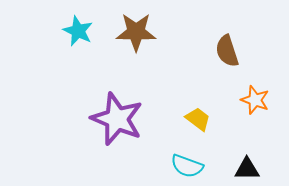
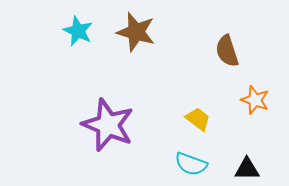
brown star: rotated 15 degrees clockwise
purple star: moved 9 px left, 6 px down
cyan semicircle: moved 4 px right, 2 px up
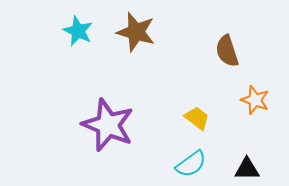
yellow trapezoid: moved 1 px left, 1 px up
cyan semicircle: rotated 56 degrees counterclockwise
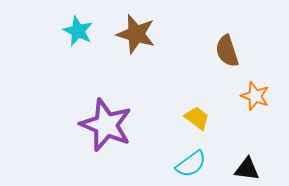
brown star: moved 2 px down
orange star: moved 4 px up
purple star: moved 2 px left
black triangle: rotated 8 degrees clockwise
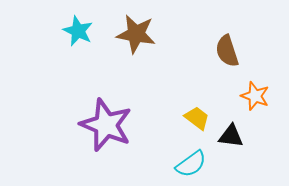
brown star: rotated 6 degrees counterclockwise
black triangle: moved 16 px left, 33 px up
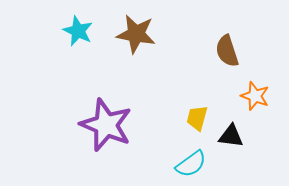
yellow trapezoid: rotated 112 degrees counterclockwise
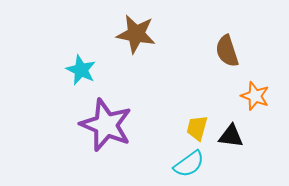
cyan star: moved 3 px right, 39 px down
yellow trapezoid: moved 10 px down
cyan semicircle: moved 2 px left
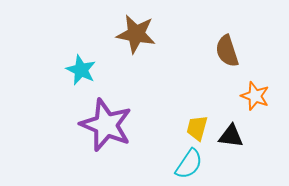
cyan semicircle: rotated 20 degrees counterclockwise
